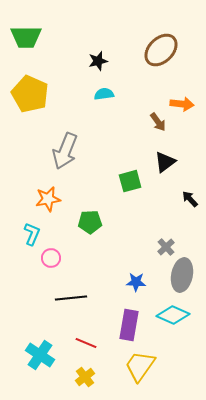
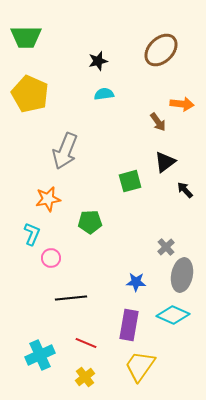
black arrow: moved 5 px left, 9 px up
cyan cross: rotated 32 degrees clockwise
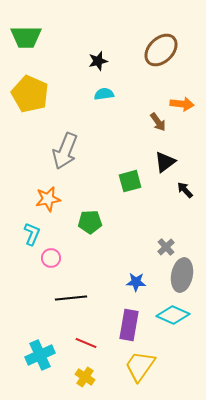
yellow cross: rotated 18 degrees counterclockwise
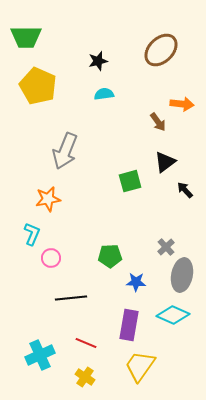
yellow pentagon: moved 8 px right, 8 px up
green pentagon: moved 20 px right, 34 px down
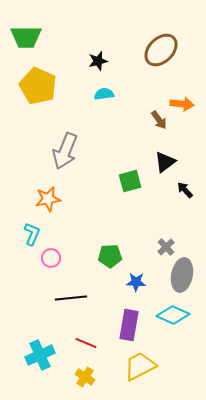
brown arrow: moved 1 px right, 2 px up
yellow trapezoid: rotated 28 degrees clockwise
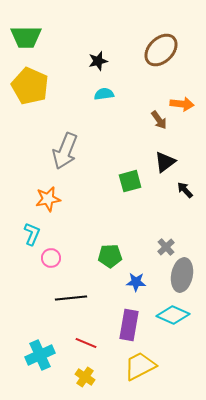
yellow pentagon: moved 8 px left
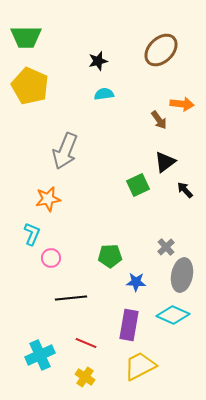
green square: moved 8 px right, 4 px down; rotated 10 degrees counterclockwise
